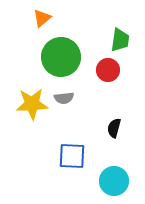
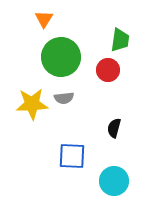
orange triangle: moved 2 px right, 1 px down; rotated 18 degrees counterclockwise
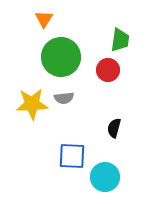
cyan circle: moved 9 px left, 4 px up
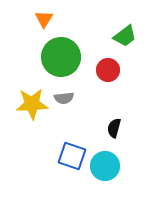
green trapezoid: moved 5 px right, 4 px up; rotated 45 degrees clockwise
blue square: rotated 16 degrees clockwise
cyan circle: moved 11 px up
